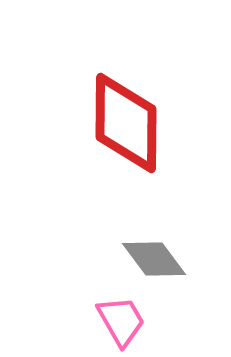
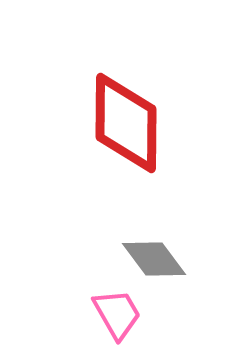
pink trapezoid: moved 4 px left, 7 px up
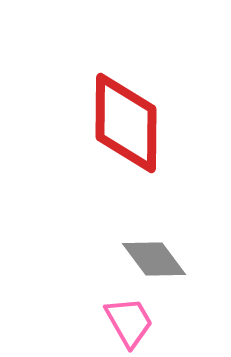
pink trapezoid: moved 12 px right, 8 px down
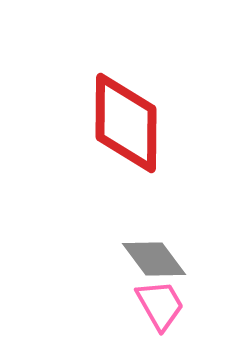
pink trapezoid: moved 31 px right, 17 px up
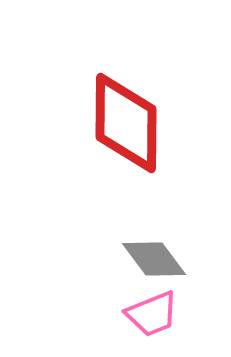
pink trapezoid: moved 8 px left, 9 px down; rotated 98 degrees clockwise
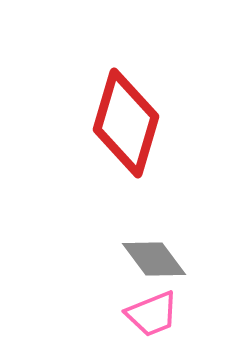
red diamond: rotated 16 degrees clockwise
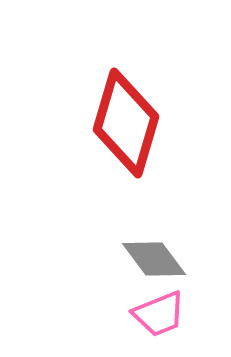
pink trapezoid: moved 7 px right
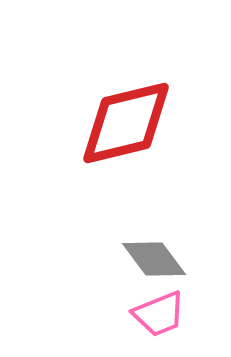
red diamond: rotated 60 degrees clockwise
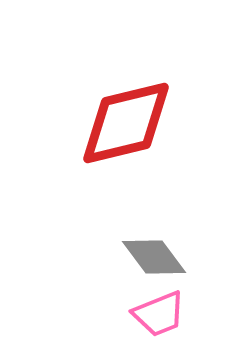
gray diamond: moved 2 px up
